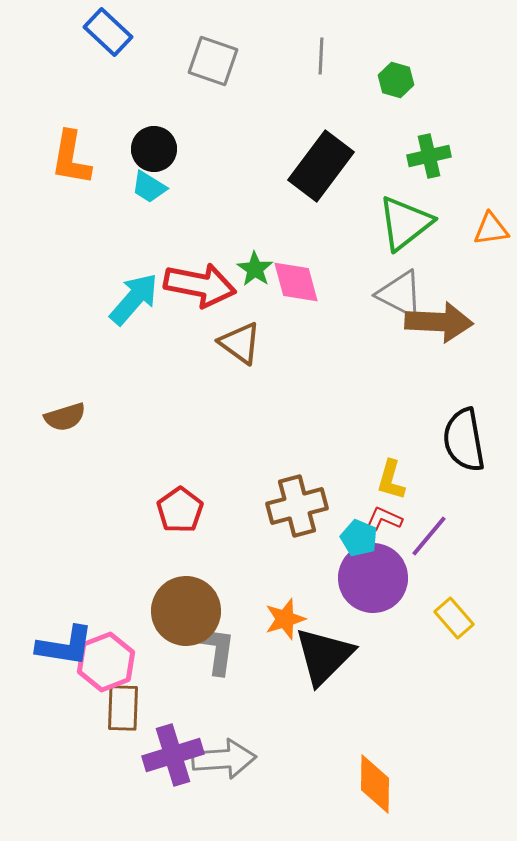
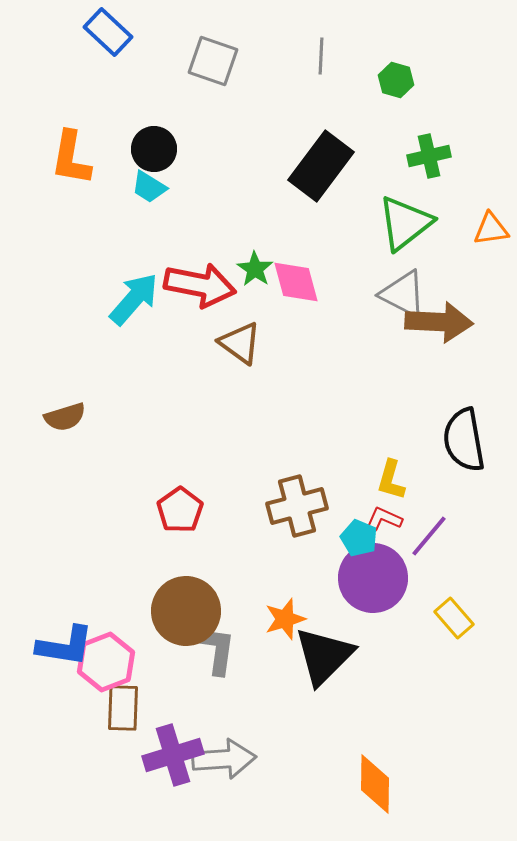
gray triangle: moved 3 px right
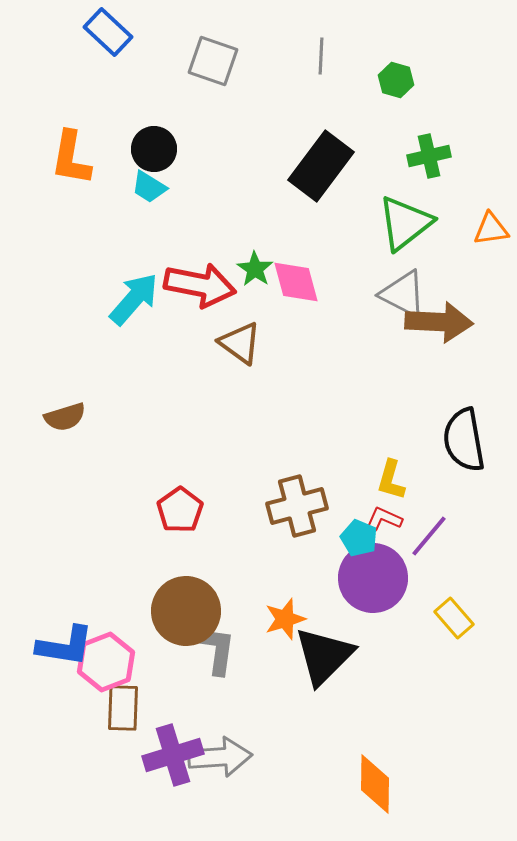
gray arrow: moved 4 px left, 2 px up
